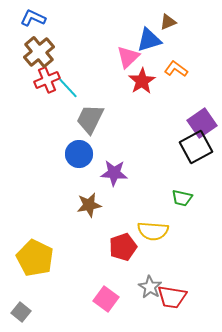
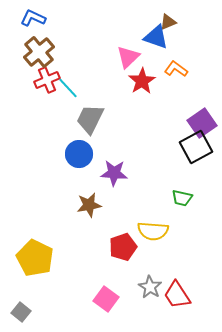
blue triangle: moved 7 px right, 3 px up; rotated 36 degrees clockwise
red trapezoid: moved 5 px right, 2 px up; rotated 48 degrees clockwise
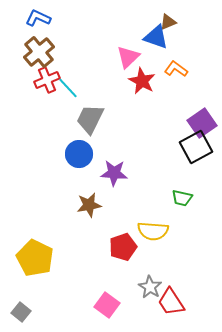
blue L-shape: moved 5 px right
red star: rotated 12 degrees counterclockwise
red trapezoid: moved 6 px left, 7 px down
pink square: moved 1 px right, 6 px down
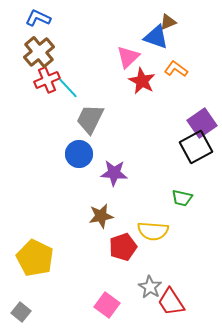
brown star: moved 12 px right, 11 px down
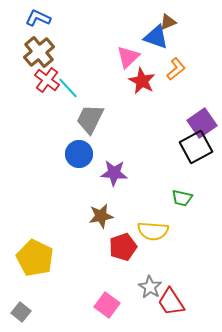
orange L-shape: rotated 105 degrees clockwise
red cross: rotated 30 degrees counterclockwise
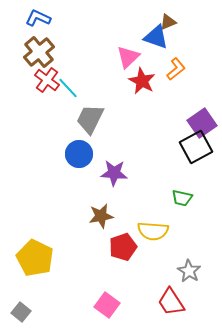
gray star: moved 39 px right, 16 px up
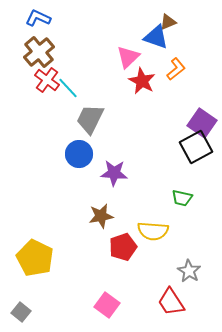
purple square: rotated 20 degrees counterclockwise
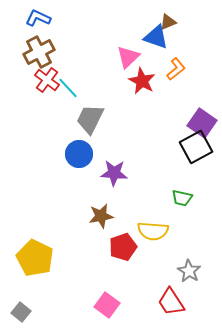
brown cross: rotated 12 degrees clockwise
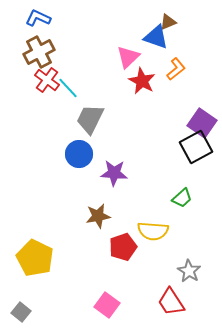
green trapezoid: rotated 55 degrees counterclockwise
brown star: moved 3 px left
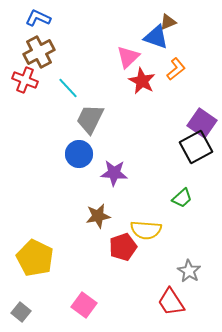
red cross: moved 22 px left; rotated 15 degrees counterclockwise
yellow semicircle: moved 7 px left, 1 px up
pink square: moved 23 px left
